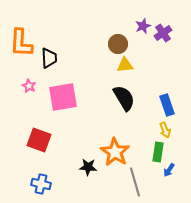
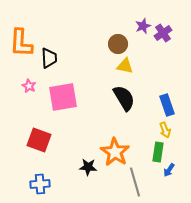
yellow triangle: moved 1 px down; rotated 18 degrees clockwise
blue cross: moved 1 px left; rotated 18 degrees counterclockwise
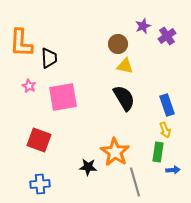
purple cross: moved 4 px right, 3 px down
blue arrow: moved 4 px right; rotated 128 degrees counterclockwise
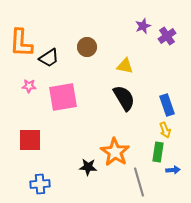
brown circle: moved 31 px left, 3 px down
black trapezoid: rotated 60 degrees clockwise
pink star: rotated 24 degrees counterclockwise
red square: moved 9 px left; rotated 20 degrees counterclockwise
gray line: moved 4 px right
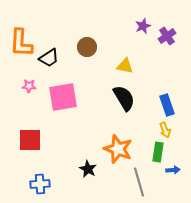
orange star: moved 3 px right, 3 px up; rotated 12 degrees counterclockwise
black star: moved 2 px down; rotated 24 degrees clockwise
